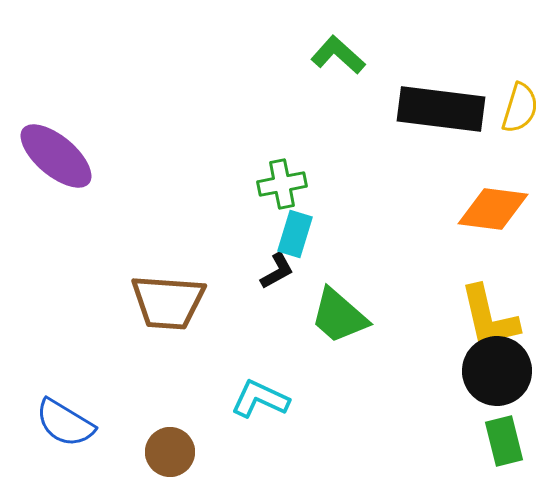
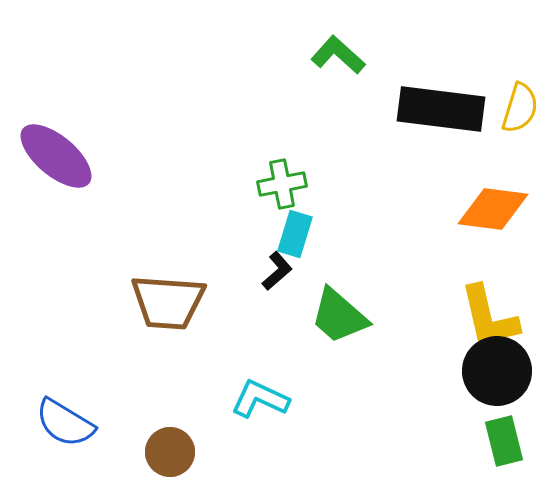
black L-shape: rotated 12 degrees counterclockwise
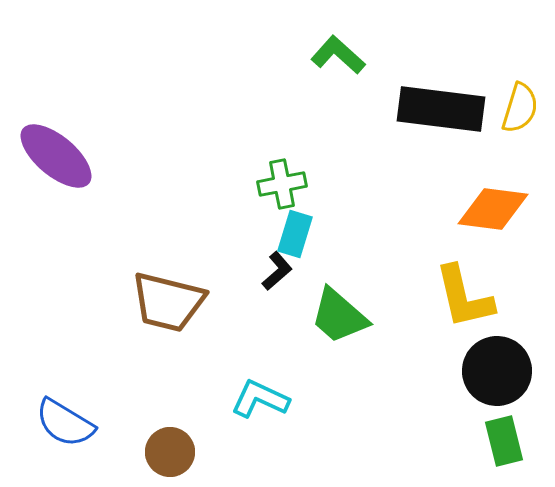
brown trapezoid: rotated 10 degrees clockwise
yellow L-shape: moved 25 px left, 20 px up
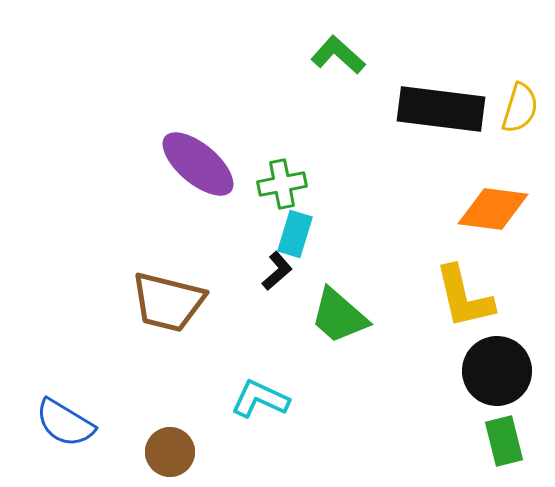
purple ellipse: moved 142 px right, 8 px down
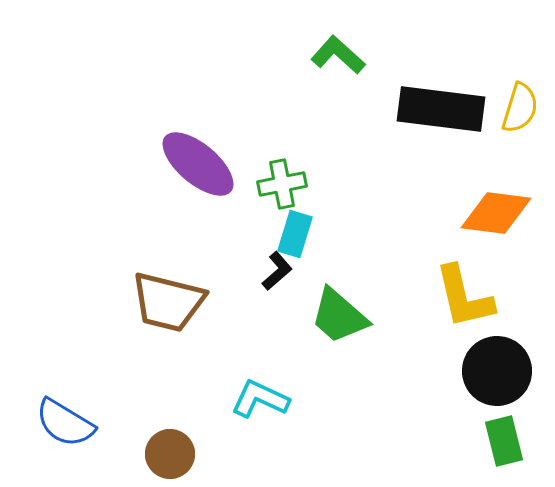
orange diamond: moved 3 px right, 4 px down
brown circle: moved 2 px down
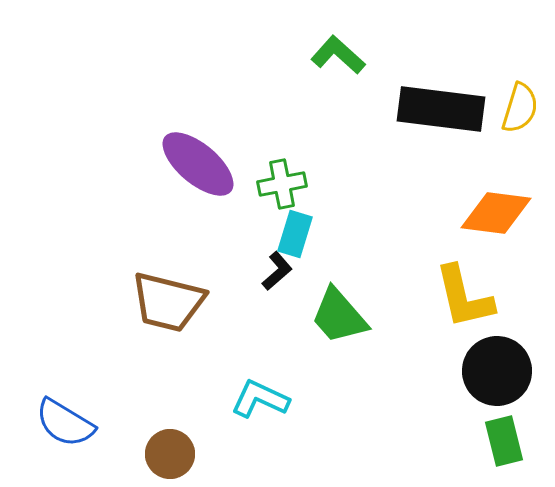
green trapezoid: rotated 8 degrees clockwise
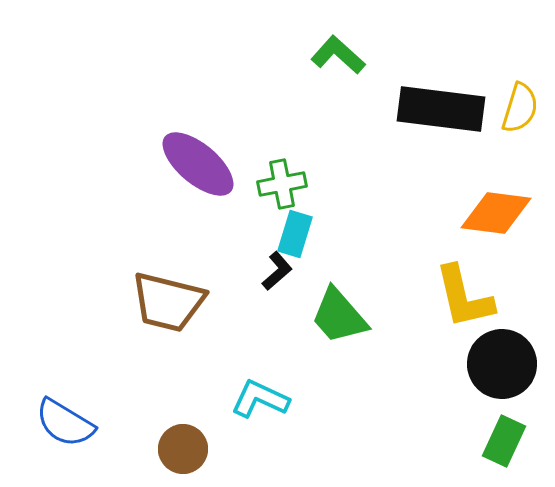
black circle: moved 5 px right, 7 px up
green rectangle: rotated 39 degrees clockwise
brown circle: moved 13 px right, 5 px up
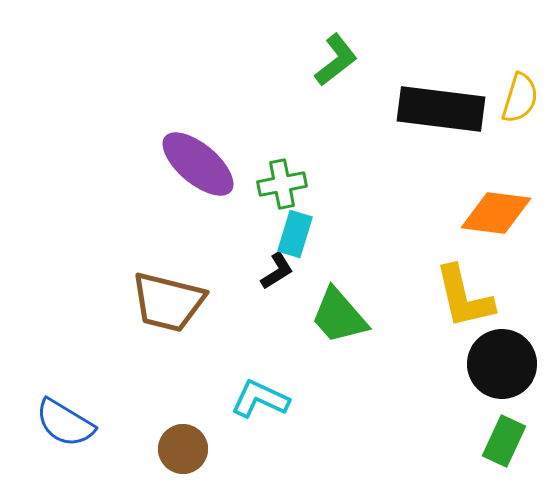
green L-shape: moved 2 px left, 5 px down; rotated 100 degrees clockwise
yellow semicircle: moved 10 px up
black L-shape: rotated 9 degrees clockwise
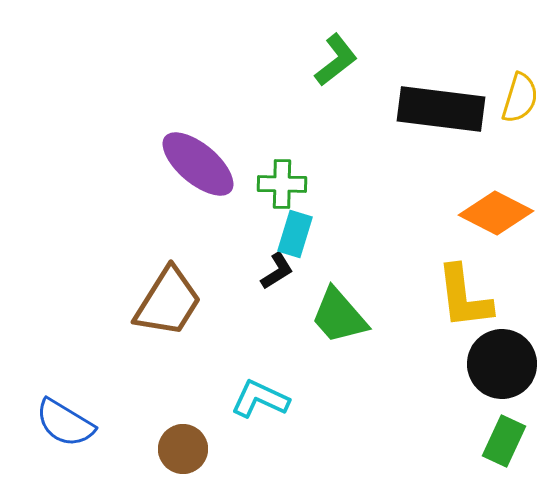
green cross: rotated 12 degrees clockwise
orange diamond: rotated 20 degrees clockwise
yellow L-shape: rotated 6 degrees clockwise
brown trapezoid: rotated 72 degrees counterclockwise
